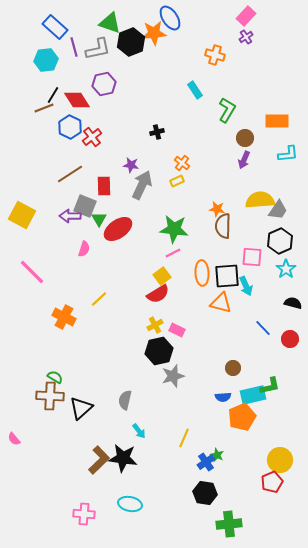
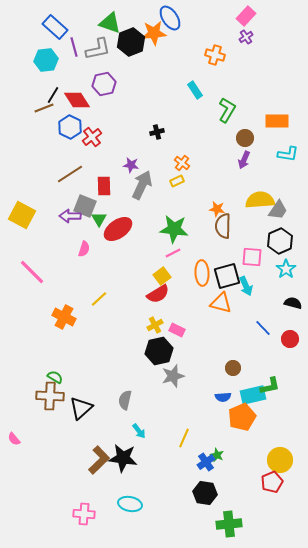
cyan L-shape at (288, 154): rotated 15 degrees clockwise
black square at (227, 276): rotated 12 degrees counterclockwise
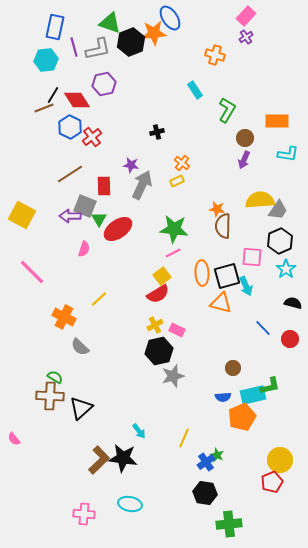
blue rectangle at (55, 27): rotated 60 degrees clockwise
gray semicircle at (125, 400): moved 45 px left, 53 px up; rotated 60 degrees counterclockwise
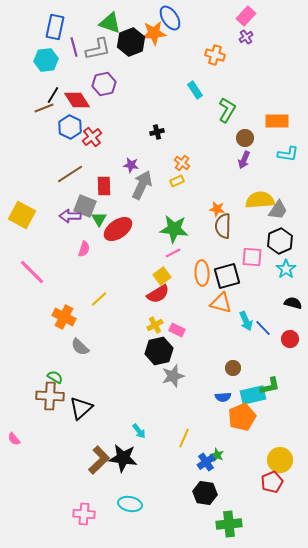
cyan arrow at (246, 286): moved 35 px down
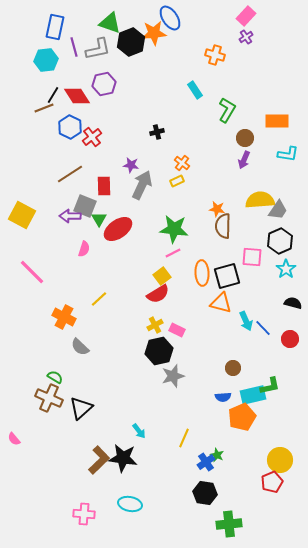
red diamond at (77, 100): moved 4 px up
brown cross at (50, 396): moved 1 px left, 2 px down; rotated 20 degrees clockwise
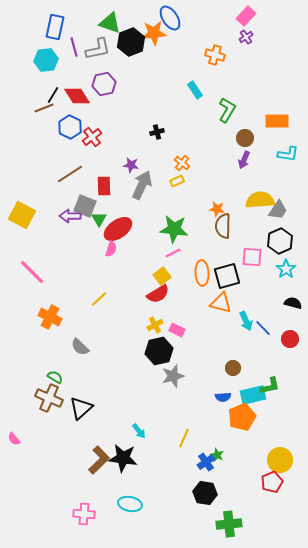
pink semicircle at (84, 249): moved 27 px right
orange cross at (64, 317): moved 14 px left
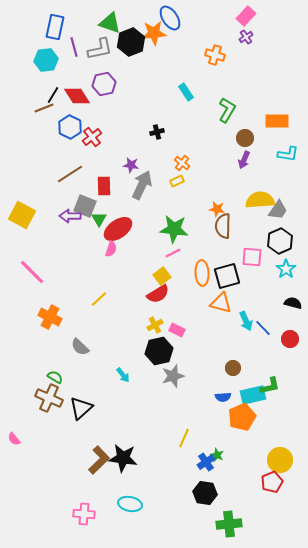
gray L-shape at (98, 49): moved 2 px right
cyan rectangle at (195, 90): moved 9 px left, 2 px down
cyan arrow at (139, 431): moved 16 px left, 56 px up
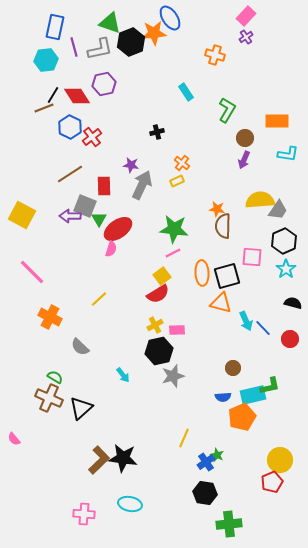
black hexagon at (280, 241): moved 4 px right
pink rectangle at (177, 330): rotated 28 degrees counterclockwise
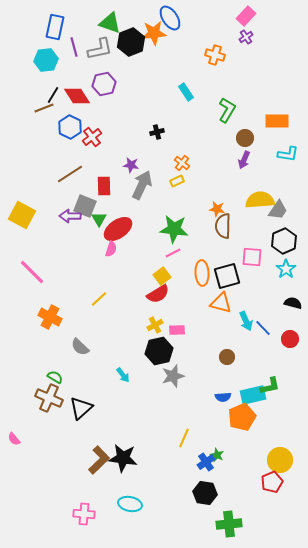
brown circle at (233, 368): moved 6 px left, 11 px up
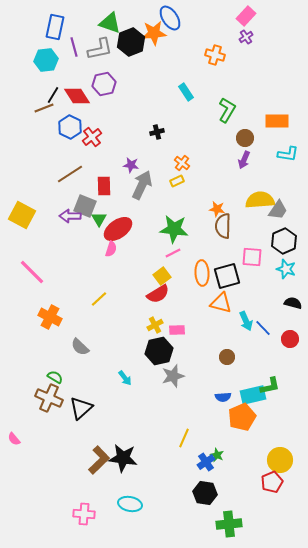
cyan star at (286, 269): rotated 18 degrees counterclockwise
cyan arrow at (123, 375): moved 2 px right, 3 px down
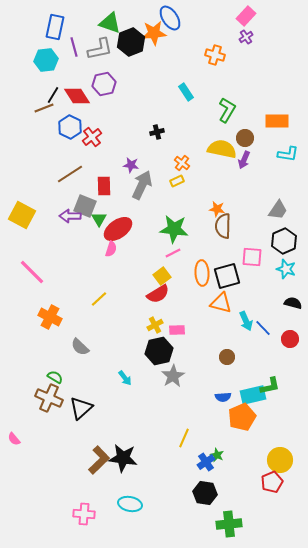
yellow semicircle at (260, 200): moved 38 px left, 51 px up; rotated 16 degrees clockwise
gray star at (173, 376): rotated 15 degrees counterclockwise
